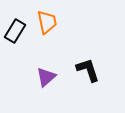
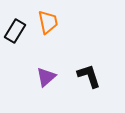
orange trapezoid: moved 1 px right
black L-shape: moved 1 px right, 6 px down
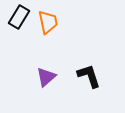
black rectangle: moved 4 px right, 14 px up
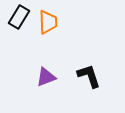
orange trapezoid: rotated 10 degrees clockwise
purple triangle: rotated 20 degrees clockwise
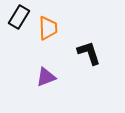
orange trapezoid: moved 6 px down
black L-shape: moved 23 px up
